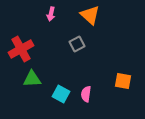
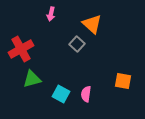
orange triangle: moved 2 px right, 9 px down
gray square: rotated 21 degrees counterclockwise
green triangle: rotated 12 degrees counterclockwise
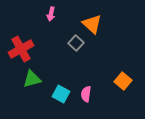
gray square: moved 1 px left, 1 px up
orange square: rotated 30 degrees clockwise
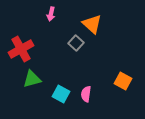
orange square: rotated 12 degrees counterclockwise
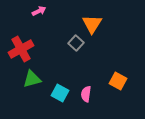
pink arrow: moved 12 px left, 3 px up; rotated 128 degrees counterclockwise
orange triangle: rotated 20 degrees clockwise
orange square: moved 5 px left
cyan square: moved 1 px left, 1 px up
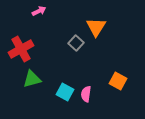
orange triangle: moved 4 px right, 3 px down
cyan square: moved 5 px right, 1 px up
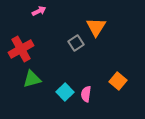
gray square: rotated 14 degrees clockwise
orange square: rotated 12 degrees clockwise
cyan square: rotated 18 degrees clockwise
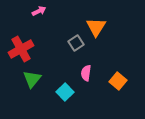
green triangle: rotated 36 degrees counterclockwise
pink semicircle: moved 21 px up
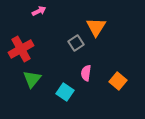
cyan square: rotated 12 degrees counterclockwise
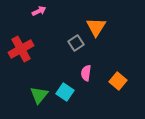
green triangle: moved 7 px right, 16 px down
